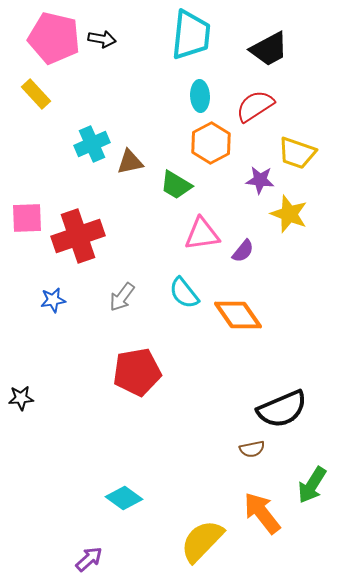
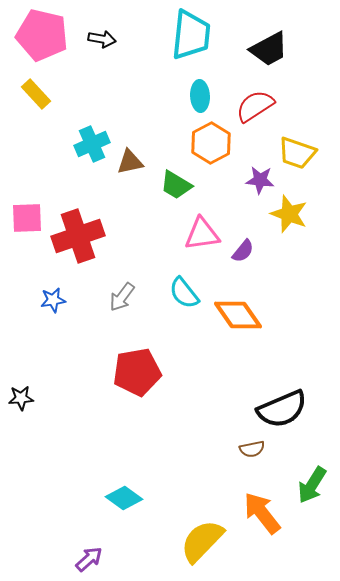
pink pentagon: moved 12 px left, 3 px up
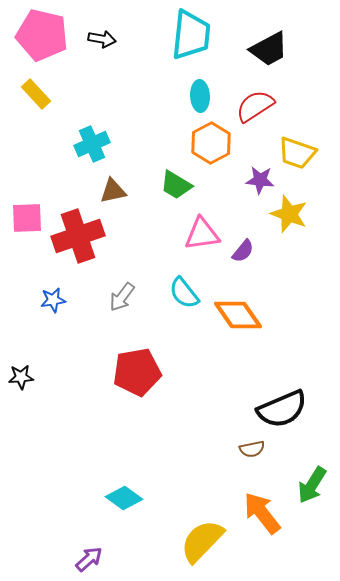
brown triangle: moved 17 px left, 29 px down
black star: moved 21 px up
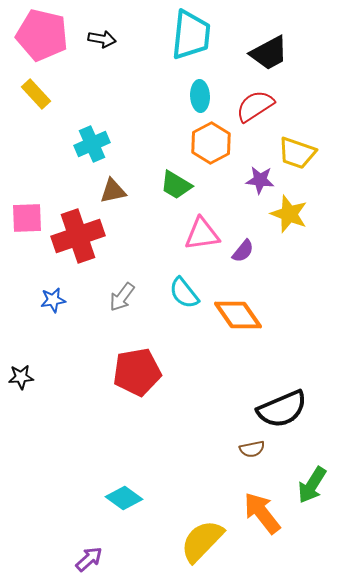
black trapezoid: moved 4 px down
